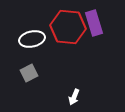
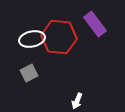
purple rectangle: moved 1 px right, 1 px down; rotated 20 degrees counterclockwise
red hexagon: moved 9 px left, 10 px down
white arrow: moved 3 px right, 4 px down
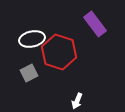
red hexagon: moved 15 px down; rotated 12 degrees clockwise
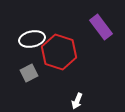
purple rectangle: moved 6 px right, 3 px down
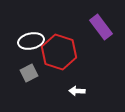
white ellipse: moved 1 px left, 2 px down
white arrow: moved 10 px up; rotated 70 degrees clockwise
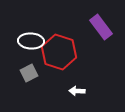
white ellipse: rotated 15 degrees clockwise
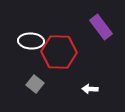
red hexagon: rotated 16 degrees counterclockwise
gray square: moved 6 px right, 11 px down; rotated 24 degrees counterclockwise
white arrow: moved 13 px right, 2 px up
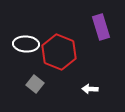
purple rectangle: rotated 20 degrees clockwise
white ellipse: moved 5 px left, 3 px down
red hexagon: rotated 20 degrees clockwise
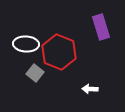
gray square: moved 11 px up
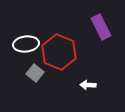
purple rectangle: rotated 10 degrees counterclockwise
white ellipse: rotated 10 degrees counterclockwise
white arrow: moved 2 px left, 4 px up
